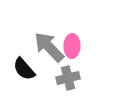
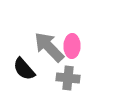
gray cross: rotated 20 degrees clockwise
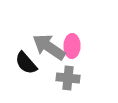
gray arrow: rotated 12 degrees counterclockwise
black semicircle: moved 2 px right, 6 px up
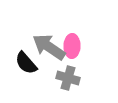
gray cross: rotated 10 degrees clockwise
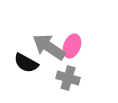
pink ellipse: rotated 20 degrees clockwise
black semicircle: rotated 20 degrees counterclockwise
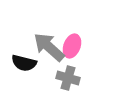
gray arrow: rotated 8 degrees clockwise
black semicircle: moved 2 px left; rotated 15 degrees counterclockwise
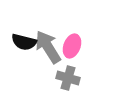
gray arrow: moved 1 px left; rotated 16 degrees clockwise
black semicircle: moved 21 px up
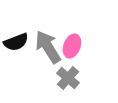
black semicircle: moved 8 px left; rotated 35 degrees counterclockwise
gray cross: rotated 25 degrees clockwise
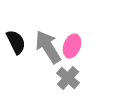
black semicircle: rotated 95 degrees counterclockwise
